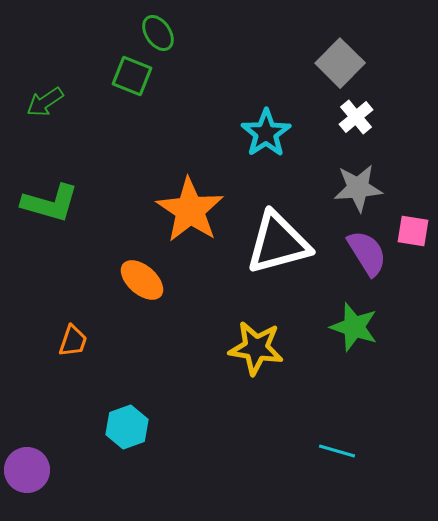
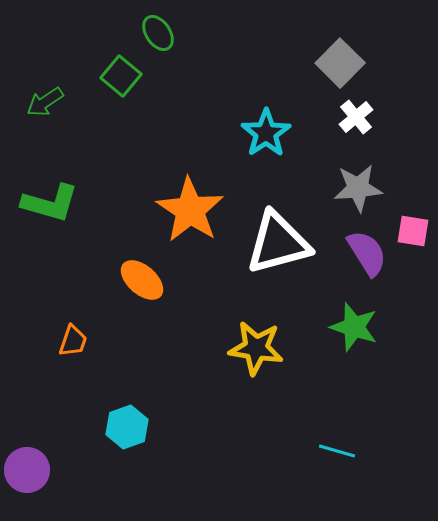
green square: moved 11 px left; rotated 18 degrees clockwise
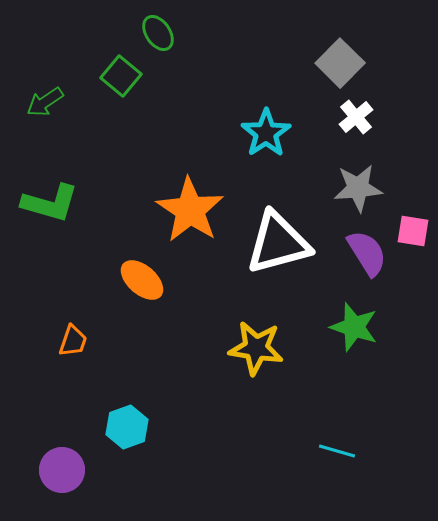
purple circle: moved 35 px right
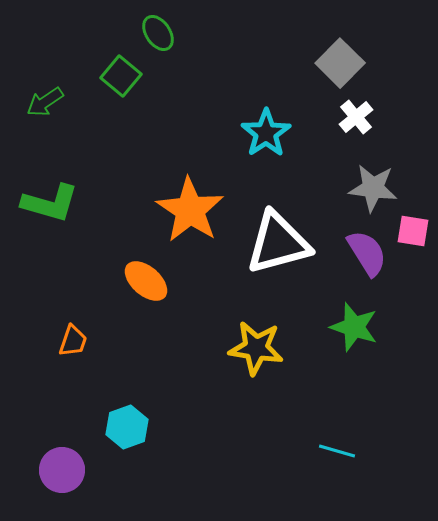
gray star: moved 15 px right; rotated 12 degrees clockwise
orange ellipse: moved 4 px right, 1 px down
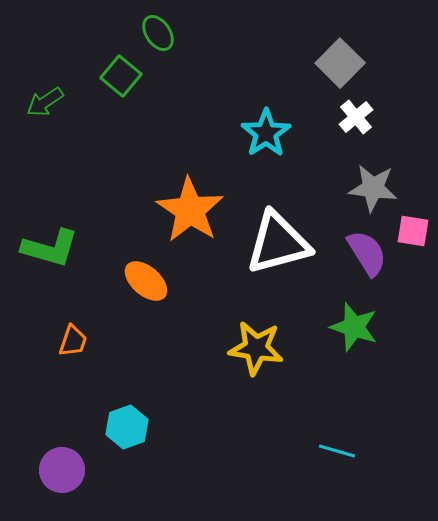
green L-shape: moved 45 px down
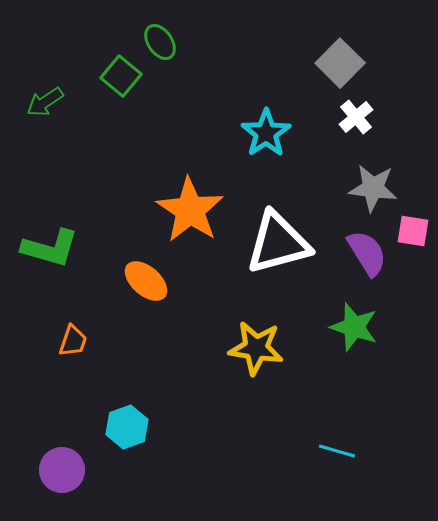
green ellipse: moved 2 px right, 9 px down
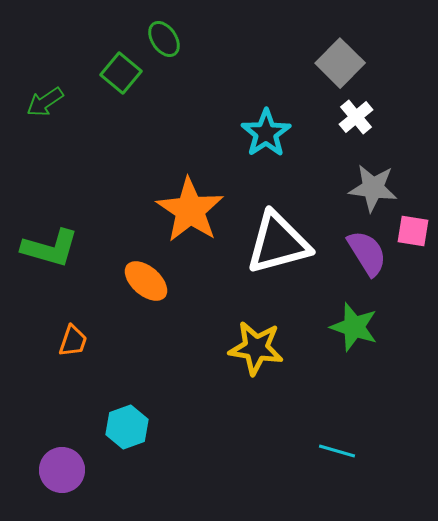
green ellipse: moved 4 px right, 3 px up
green square: moved 3 px up
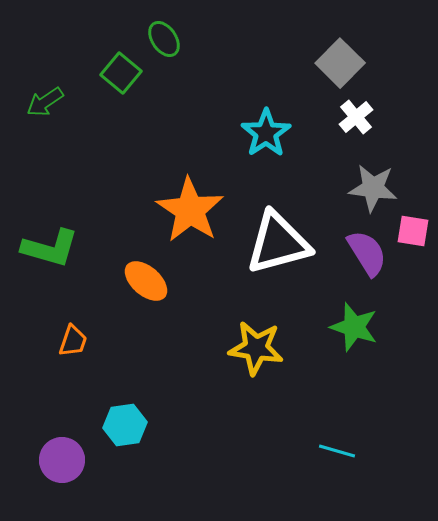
cyan hexagon: moved 2 px left, 2 px up; rotated 12 degrees clockwise
purple circle: moved 10 px up
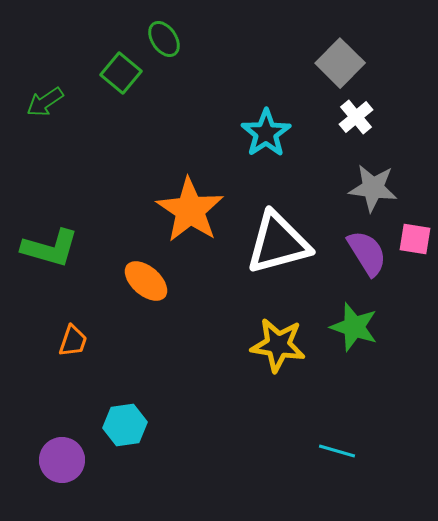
pink square: moved 2 px right, 8 px down
yellow star: moved 22 px right, 3 px up
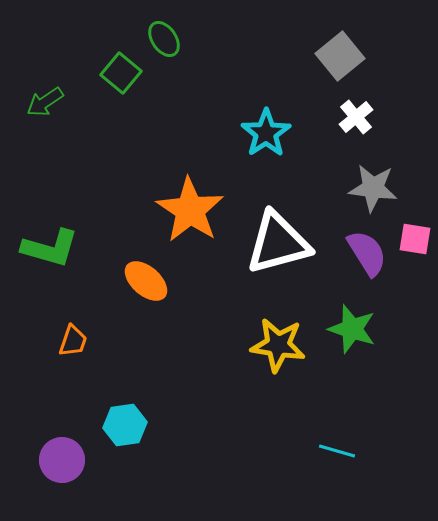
gray square: moved 7 px up; rotated 6 degrees clockwise
green star: moved 2 px left, 2 px down
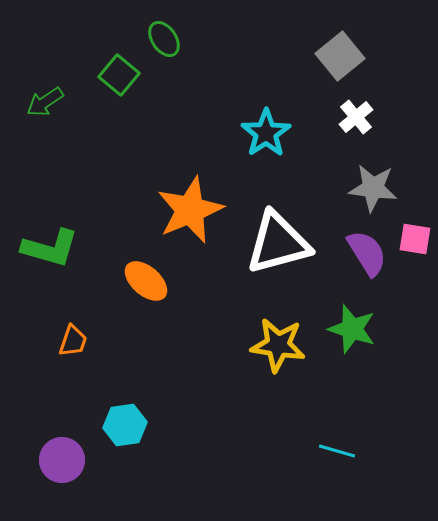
green square: moved 2 px left, 2 px down
orange star: rotated 16 degrees clockwise
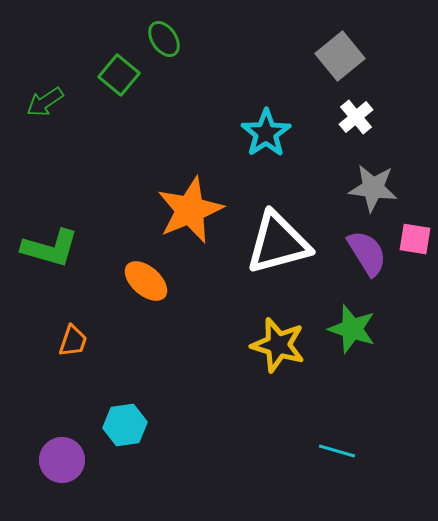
yellow star: rotated 8 degrees clockwise
